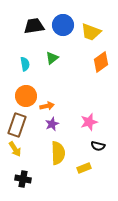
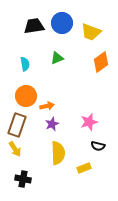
blue circle: moved 1 px left, 2 px up
green triangle: moved 5 px right; rotated 16 degrees clockwise
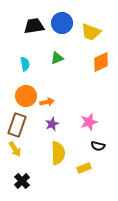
orange diamond: rotated 10 degrees clockwise
orange arrow: moved 4 px up
black cross: moved 1 px left, 2 px down; rotated 35 degrees clockwise
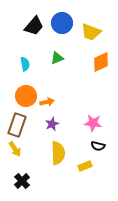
black trapezoid: rotated 140 degrees clockwise
pink star: moved 4 px right, 1 px down; rotated 24 degrees clockwise
yellow rectangle: moved 1 px right, 2 px up
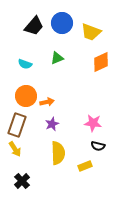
cyan semicircle: rotated 120 degrees clockwise
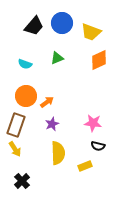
orange diamond: moved 2 px left, 2 px up
orange arrow: rotated 24 degrees counterclockwise
brown rectangle: moved 1 px left
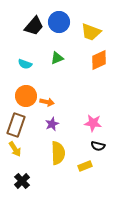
blue circle: moved 3 px left, 1 px up
orange arrow: rotated 48 degrees clockwise
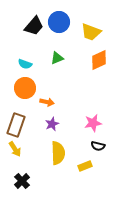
orange circle: moved 1 px left, 8 px up
pink star: rotated 18 degrees counterclockwise
